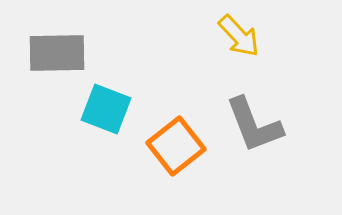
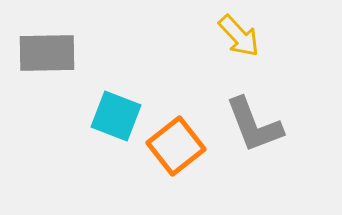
gray rectangle: moved 10 px left
cyan square: moved 10 px right, 7 px down
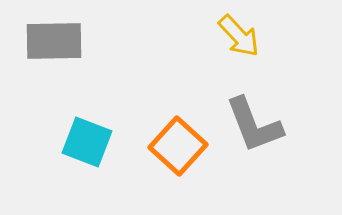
gray rectangle: moved 7 px right, 12 px up
cyan square: moved 29 px left, 26 px down
orange square: moved 2 px right; rotated 10 degrees counterclockwise
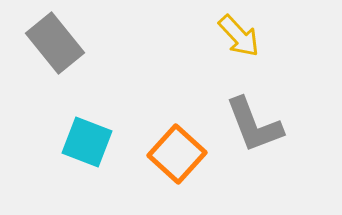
gray rectangle: moved 1 px right, 2 px down; rotated 52 degrees clockwise
orange square: moved 1 px left, 8 px down
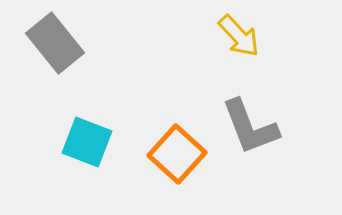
gray L-shape: moved 4 px left, 2 px down
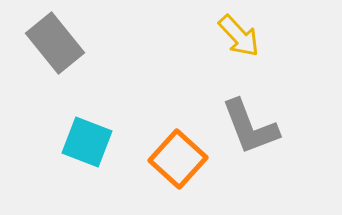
orange square: moved 1 px right, 5 px down
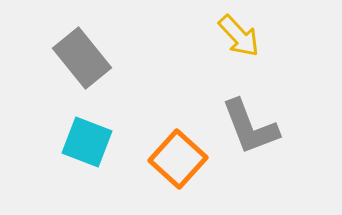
gray rectangle: moved 27 px right, 15 px down
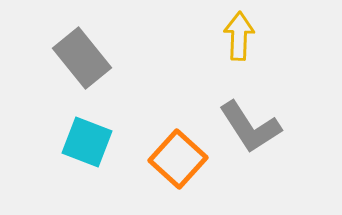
yellow arrow: rotated 135 degrees counterclockwise
gray L-shape: rotated 12 degrees counterclockwise
